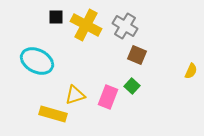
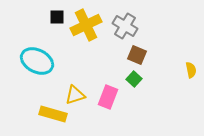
black square: moved 1 px right
yellow cross: rotated 36 degrees clockwise
yellow semicircle: moved 1 px up; rotated 35 degrees counterclockwise
green square: moved 2 px right, 7 px up
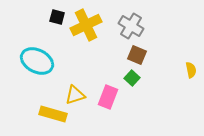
black square: rotated 14 degrees clockwise
gray cross: moved 6 px right
green square: moved 2 px left, 1 px up
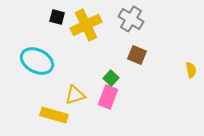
gray cross: moved 7 px up
green square: moved 21 px left
yellow rectangle: moved 1 px right, 1 px down
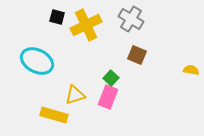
yellow semicircle: rotated 70 degrees counterclockwise
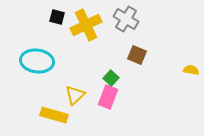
gray cross: moved 5 px left
cyan ellipse: rotated 20 degrees counterclockwise
yellow triangle: rotated 25 degrees counterclockwise
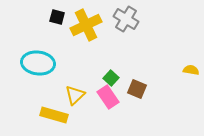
brown square: moved 34 px down
cyan ellipse: moved 1 px right, 2 px down
pink rectangle: rotated 55 degrees counterclockwise
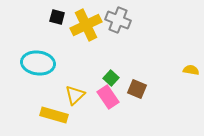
gray cross: moved 8 px left, 1 px down; rotated 10 degrees counterclockwise
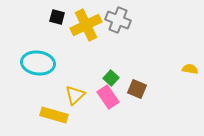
yellow semicircle: moved 1 px left, 1 px up
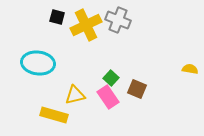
yellow triangle: rotated 30 degrees clockwise
